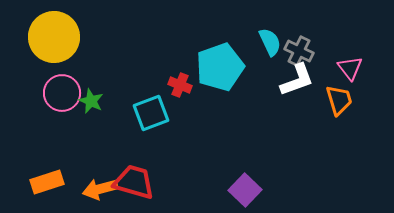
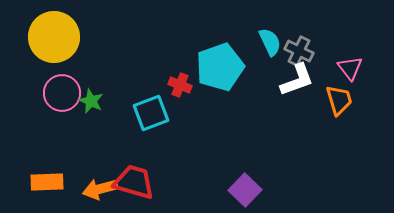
orange rectangle: rotated 16 degrees clockwise
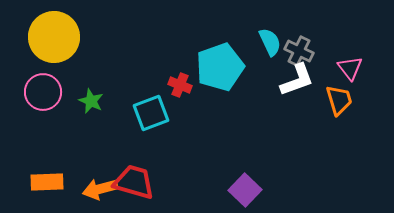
pink circle: moved 19 px left, 1 px up
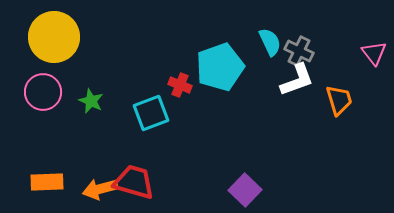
pink triangle: moved 24 px right, 15 px up
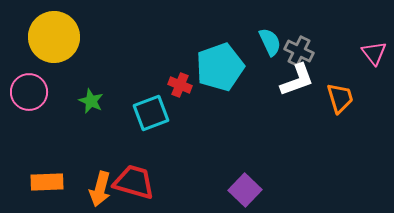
pink circle: moved 14 px left
orange trapezoid: moved 1 px right, 2 px up
orange arrow: rotated 60 degrees counterclockwise
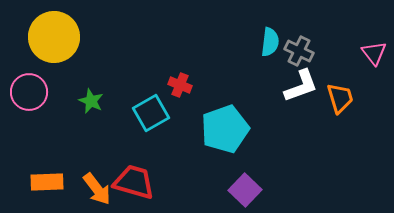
cyan semicircle: rotated 32 degrees clockwise
cyan pentagon: moved 5 px right, 62 px down
white L-shape: moved 4 px right, 6 px down
cyan square: rotated 9 degrees counterclockwise
orange arrow: moved 3 px left; rotated 52 degrees counterclockwise
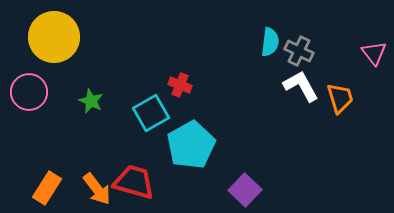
white L-shape: rotated 99 degrees counterclockwise
cyan pentagon: moved 34 px left, 16 px down; rotated 9 degrees counterclockwise
orange rectangle: moved 6 px down; rotated 56 degrees counterclockwise
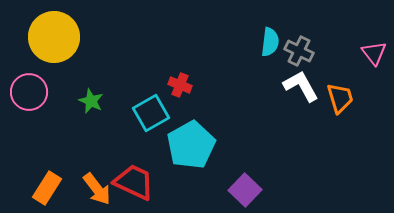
red trapezoid: rotated 9 degrees clockwise
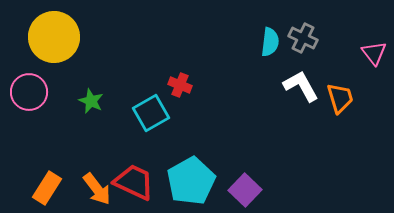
gray cross: moved 4 px right, 13 px up
cyan pentagon: moved 36 px down
